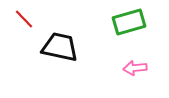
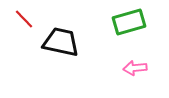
black trapezoid: moved 1 px right, 5 px up
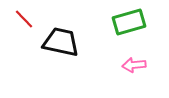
pink arrow: moved 1 px left, 3 px up
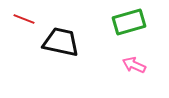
red line: rotated 25 degrees counterclockwise
pink arrow: rotated 30 degrees clockwise
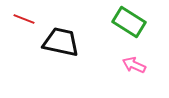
green rectangle: rotated 48 degrees clockwise
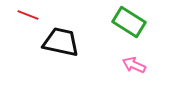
red line: moved 4 px right, 4 px up
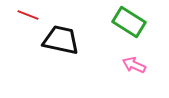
black trapezoid: moved 2 px up
